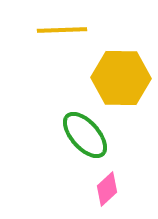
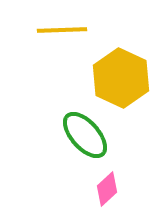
yellow hexagon: rotated 24 degrees clockwise
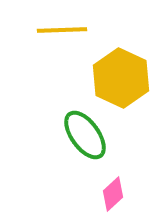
green ellipse: rotated 6 degrees clockwise
pink diamond: moved 6 px right, 5 px down
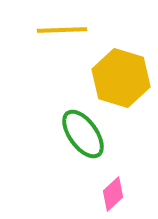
yellow hexagon: rotated 8 degrees counterclockwise
green ellipse: moved 2 px left, 1 px up
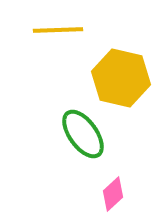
yellow line: moved 4 px left
yellow hexagon: rotated 4 degrees counterclockwise
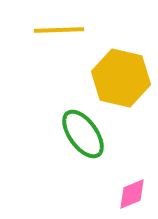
yellow line: moved 1 px right
pink diamond: moved 19 px right; rotated 20 degrees clockwise
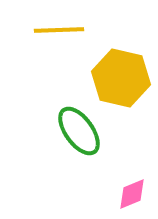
green ellipse: moved 4 px left, 3 px up
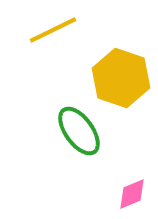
yellow line: moved 6 px left; rotated 24 degrees counterclockwise
yellow hexagon: rotated 6 degrees clockwise
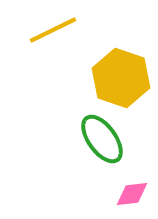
green ellipse: moved 23 px right, 8 px down
pink diamond: rotated 16 degrees clockwise
